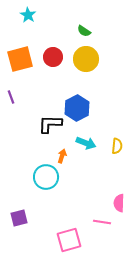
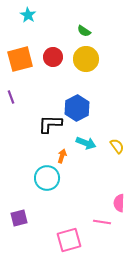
yellow semicircle: rotated 42 degrees counterclockwise
cyan circle: moved 1 px right, 1 px down
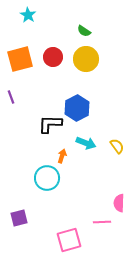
pink line: rotated 12 degrees counterclockwise
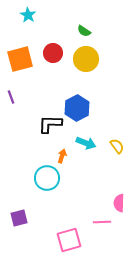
red circle: moved 4 px up
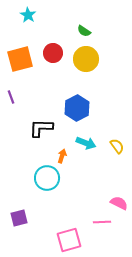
black L-shape: moved 9 px left, 4 px down
pink semicircle: rotated 114 degrees clockwise
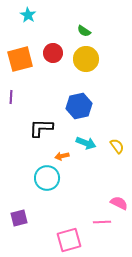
purple line: rotated 24 degrees clockwise
blue hexagon: moved 2 px right, 2 px up; rotated 15 degrees clockwise
orange arrow: rotated 120 degrees counterclockwise
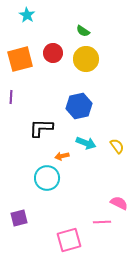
cyan star: moved 1 px left
green semicircle: moved 1 px left
